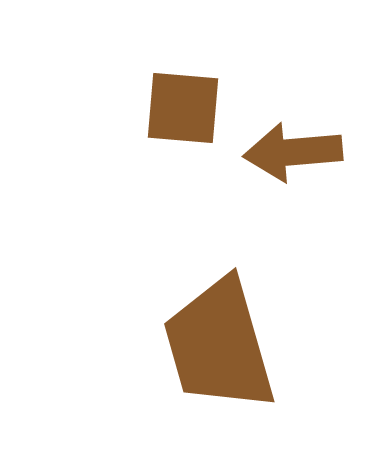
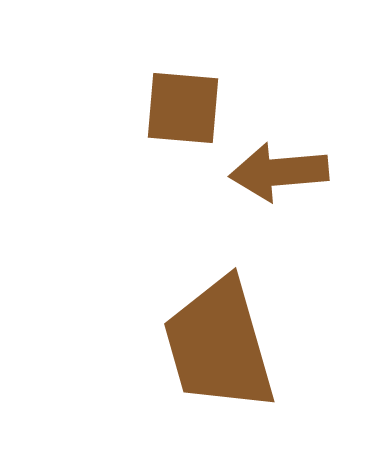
brown arrow: moved 14 px left, 20 px down
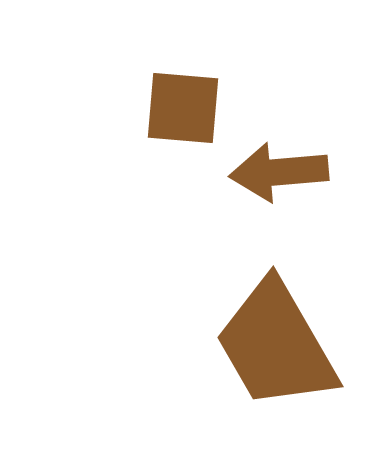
brown trapezoid: moved 57 px right; rotated 14 degrees counterclockwise
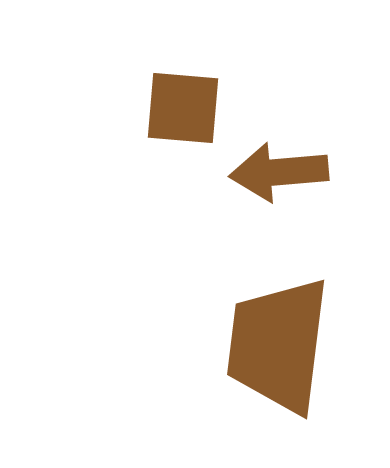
brown trapezoid: moved 2 px right; rotated 37 degrees clockwise
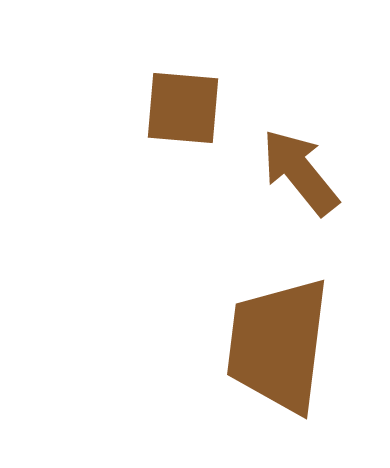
brown arrow: moved 21 px right; rotated 56 degrees clockwise
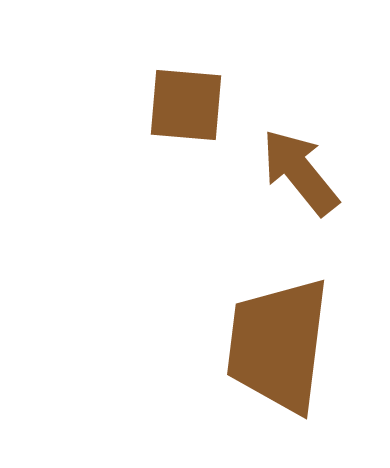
brown square: moved 3 px right, 3 px up
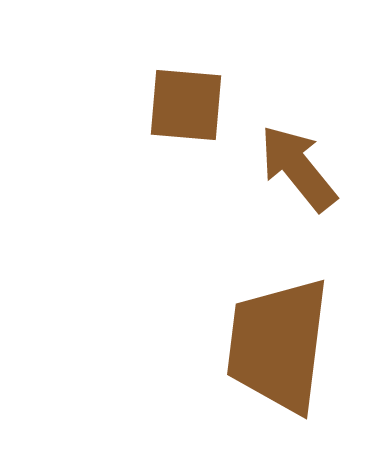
brown arrow: moved 2 px left, 4 px up
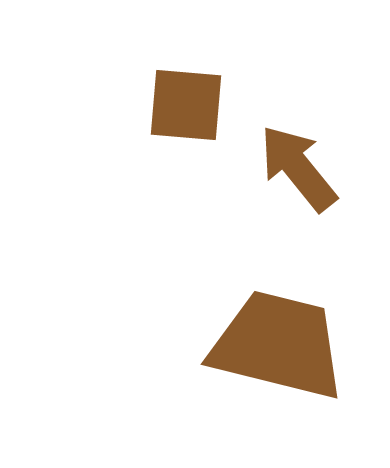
brown trapezoid: rotated 97 degrees clockwise
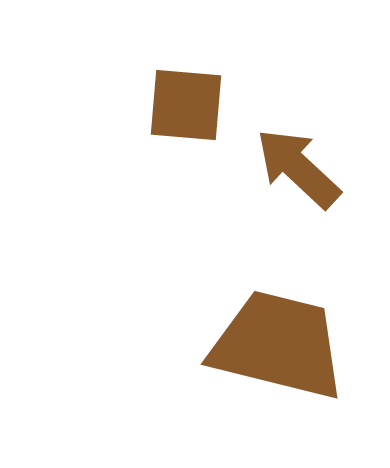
brown arrow: rotated 8 degrees counterclockwise
